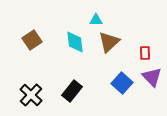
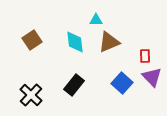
brown triangle: rotated 20 degrees clockwise
red rectangle: moved 3 px down
black rectangle: moved 2 px right, 6 px up
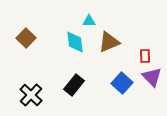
cyan triangle: moved 7 px left, 1 px down
brown square: moved 6 px left, 2 px up; rotated 12 degrees counterclockwise
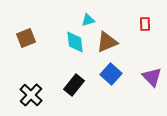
cyan triangle: moved 1 px left, 1 px up; rotated 16 degrees counterclockwise
brown square: rotated 24 degrees clockwise
brown triangle: moved 2 px left
red rectangle: moved 32 px up
blue square: moved 11 px left, 9 px up
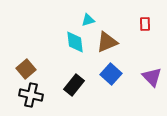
brown square: moved 31 px down; rotated 18 degrees counterclockwise
black cross: rotated 30 degrees counterclockwise
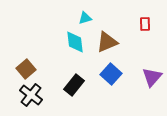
cyan triangle: moved 3 px left, 2 px up
purple triangle: rotated 25 degrees clockwise
black cross: rotated 25 degrees clockwise
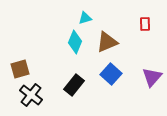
cyan diamond: rotated 30 degrees clockwise
brown square: moved 6 px left; rotated 24 degrees clockwise
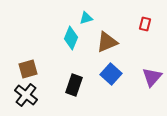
cyan triangle: moved 1 px right
red rectangle: rotated 16 degrees clockwise
cyan diamond: moved 4 px left, 4 px up
brown square: moved 8 px right
black rectangle: rotated 20 degrees counterclockwise
black cross: moved 5 px left
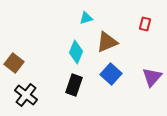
cyan diamond: moved 5 px right, 14 px down
brown square: moved 14 px left, 6 px up; rotated 36 degrees counterclockwise
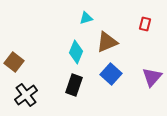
brown square: moved 1 px up
black cross: rotated 15 degrees clockwise
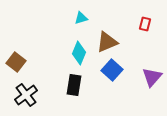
cyan triangle: moved 5 px left
cyan diamond: moved 3 px right, 1 px down
brown square: moved 2 px right
blue square: moved 1 px right, 4 px up
black rectangle: rotated 10 degrees counterclockwise
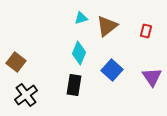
red rectangle: moved 1 px right, 7 px down
brown triangle: moved 16 px up; rotated 15 degrees counterclockwise
purple triangle: rotated 15 degrees counterclockwise
